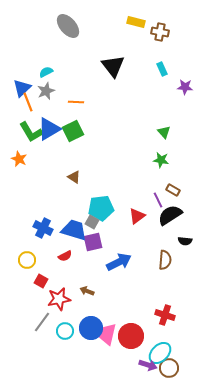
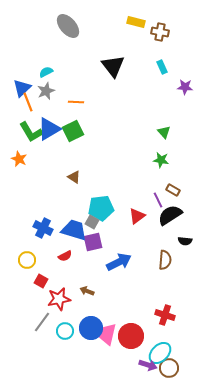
cyan rectangle at (162, 69): moved 2 px up
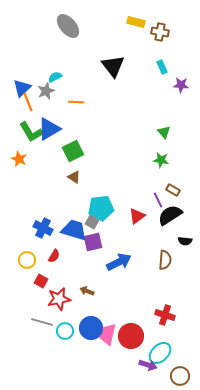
cyan semicircle at (46, 72): moved 9 px right, 5 px down
purple star at (185, 87): moved 4 px left, 2 px up
green square at (73, 131): moved 20 px down
red semicircle at (65, 256): moved 11 px left; rotated 32 degrees counterclockwise
gray line at (42, 322): rotated 70 degrees clockwise
brown circle at (169, 368): moved 11 px right, 8 px down
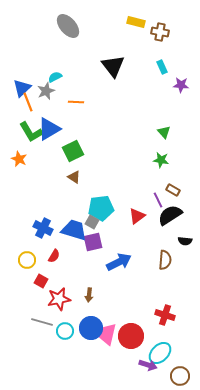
brown arrow at (87, 291): moved 2 px right, 4 px down; rotated 104 degrees counterclockwise
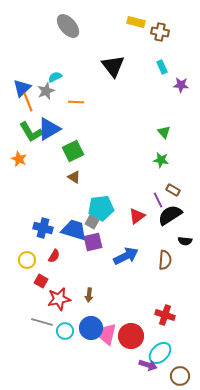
blue cross at (43, 228): rotated 12 degrees counterclockwise
blue arrow at (119, 262): moved 7 px right, 6 px up
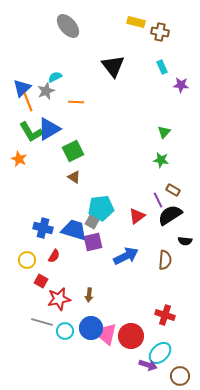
green triangle at (164, 132): rotated 24 degrees clockwise
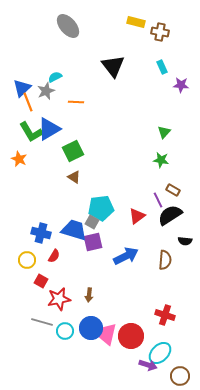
blue cross at (43, 228): moved 2 px left, 5 px down
